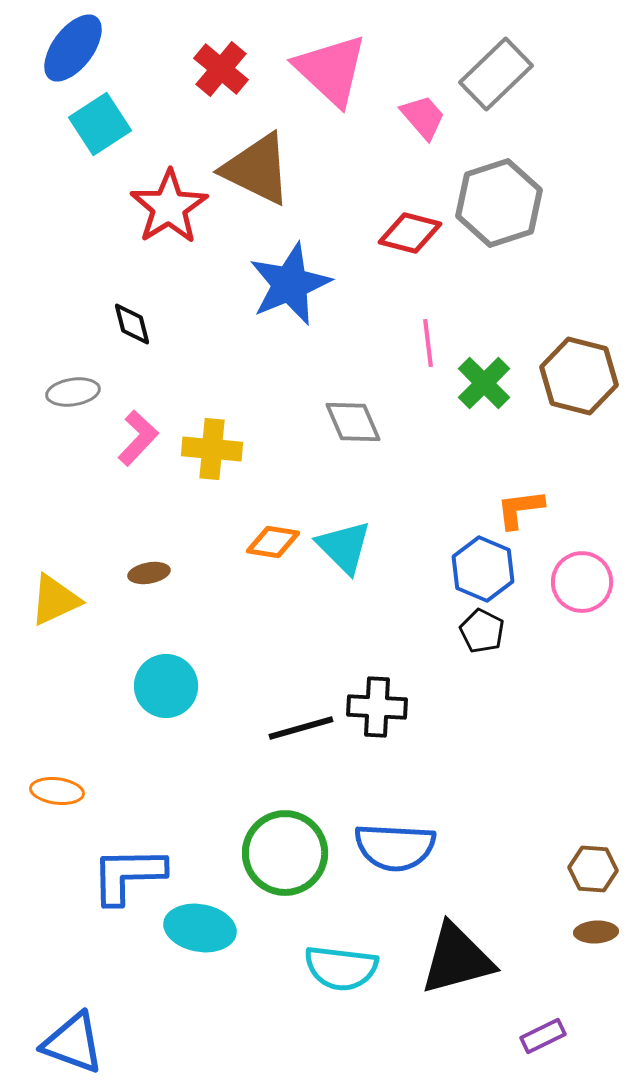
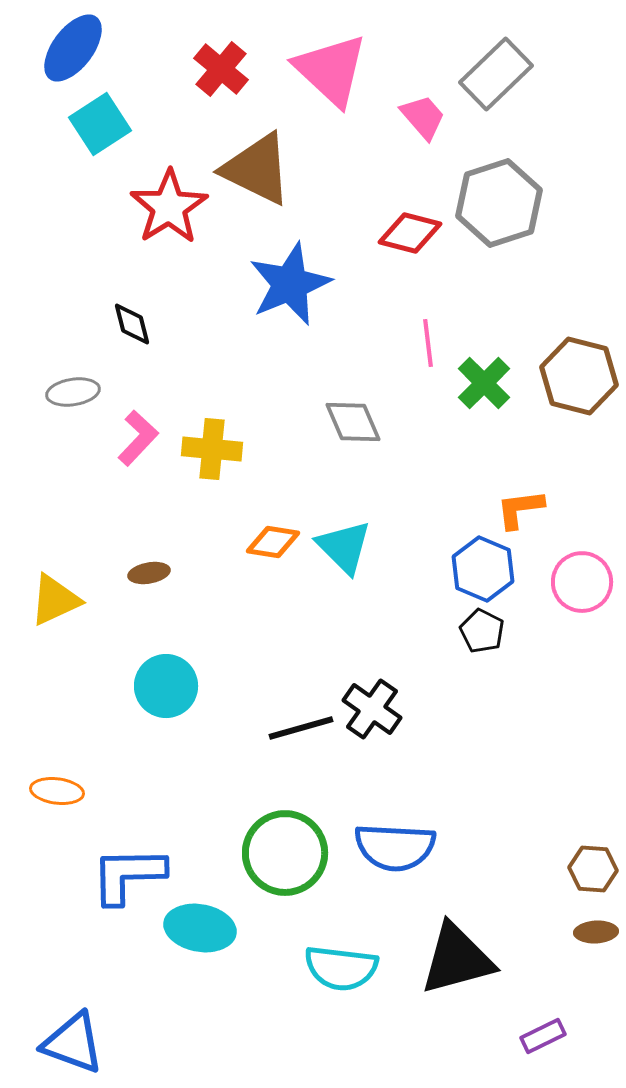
black cross at (377, 707): moved 5 px left, 2 px down; rotated 32 degrees clockwise
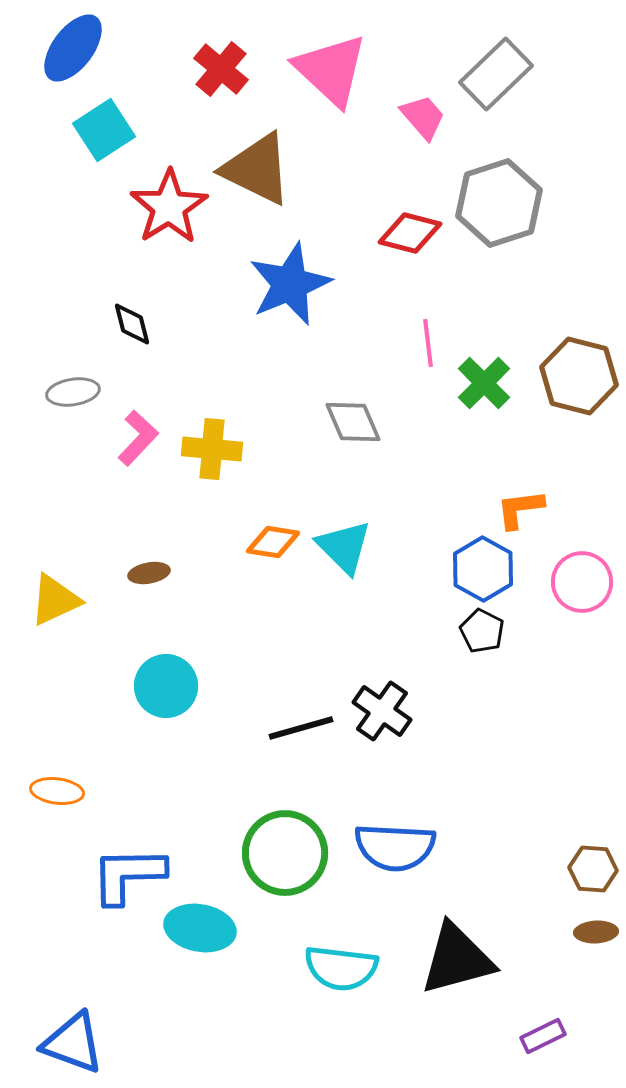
cyan square at (100, 124): moved 4 px right, 6 px down
blue hexagon at (483, 569): rotated 6 degrees clockwise
black cross at (372, 709): moved 10 px right, 2 px down
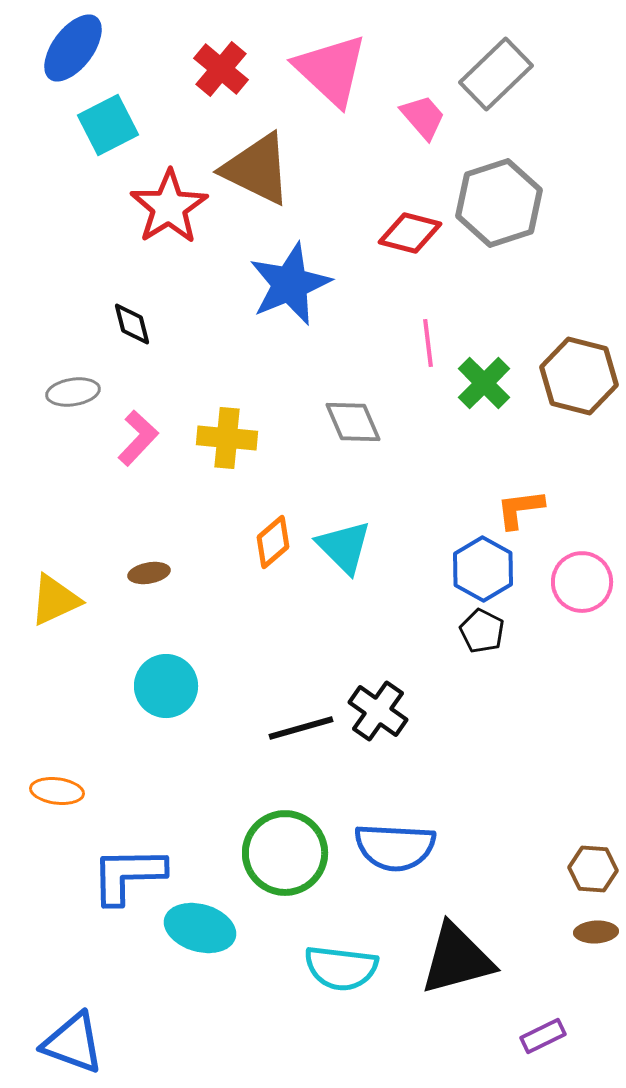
cyan square at (104, 130): moved 4 px right, 5 px up; rotated 6 degrees clockwise
yellow cross at (212, 449): moved 15 px right, 11 px up
orange diamond at (273, 542): rotated 50 degrees counterclockwise
black cross at (382, 711): moved 4 px left
cyan ellipse at (200, 928): rotated 6 degrees clockwise
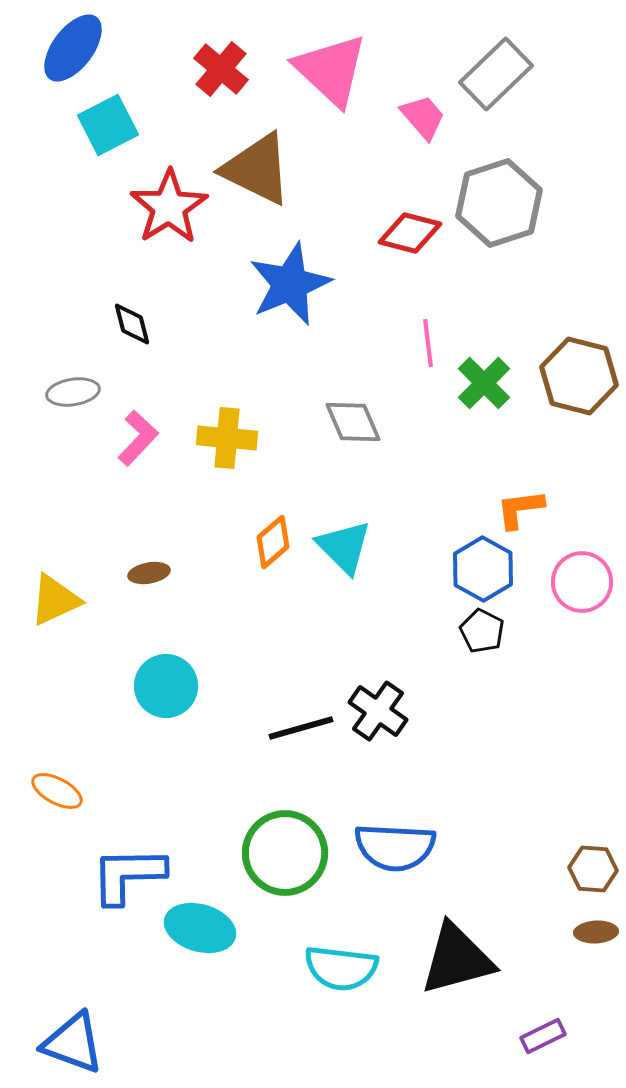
orange ellipse at (57, 791): rotated 21 degrees clockwise
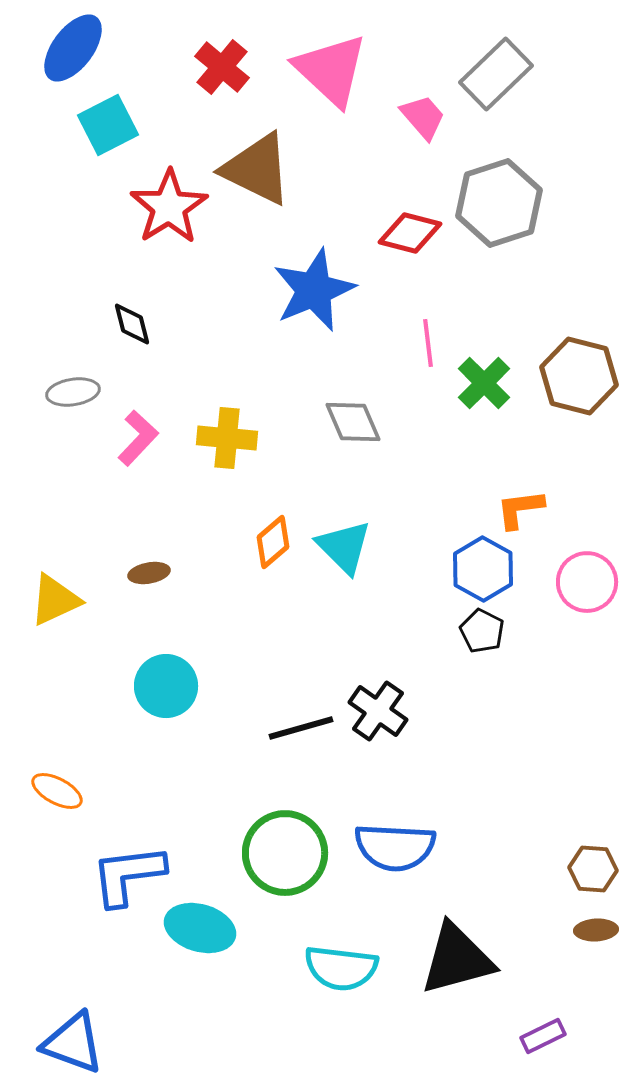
red cross at (221, 69): moved 1 px right, 2 px up
blue star at (290, 284): moved 24 px right, 6 px down
pink circle at (582, 582): moved 5 px right
blue L-shape at (128, 875): rotated 6 degrees counterclockwise
brown ellipse at (596, 932): moved 2 px up
